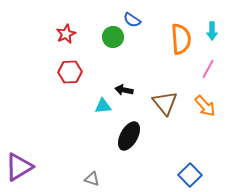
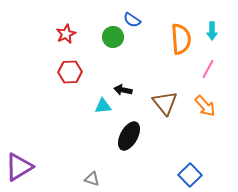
black arrow: moved 1 px left
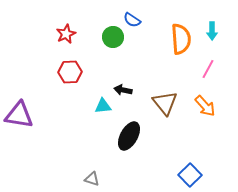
purple triangle: moved 52 px up; rotated 40 degrees clockwise
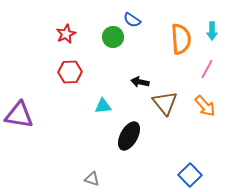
pink line: moved 1 px left
black arrow: moved 17 px right, 8 px up
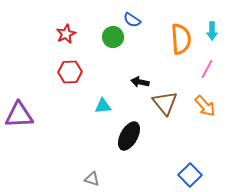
purple triangle: rotated 12 degrees counterclockwise
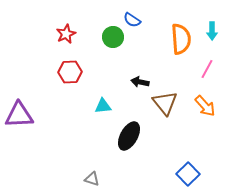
blue square: moved 2 px left, 1 px up
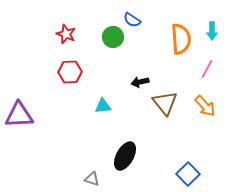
red star: rotated 24 degrees counterclockwise
black arrow: rotated 24 degrees counterclockwise
black ellipse: moved 4 px left, 20 px down
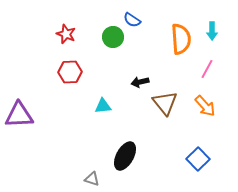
blue square: moved 10 px right, 15 px up
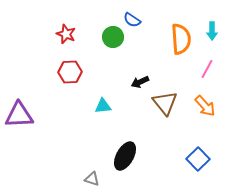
black arrow: rotated 12 degrees counterclockwise
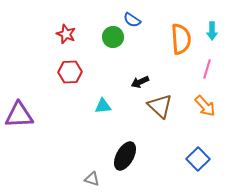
pink line: rotated 12 degrees counterclockwise
brown triangle: moved 5 px left, 3 px down; rotated 8 degrees counterclockwise
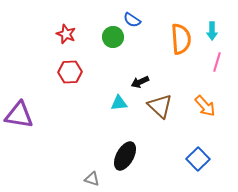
pink line: moved 10 px right, 7 px up
cyan triangle: moved 16 px right, 3 px up
purple triangle: rotated 12 degrees clockwise
